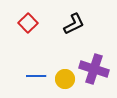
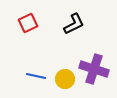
red square: rotated 18 degrees clockwise
blue line: rotated 12 degrees clockwise
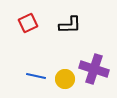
black L-shape: moved 4 px left, 1 px down; rotated 25 degrees clockwise
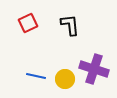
black L-shape: rotated 95 degrees counterclockwise
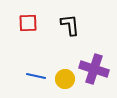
red square: rotated 24 degrees clockwise
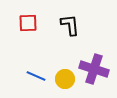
blue line: rotated 12 degrees clockwise
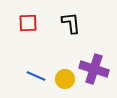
black L-shape: moved 1 px right, 2 px up
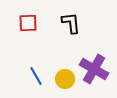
purple cross: rotated 12 degrees clockwise
blue line: rotated 36 degrees clockwise
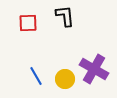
black L-shape: moved 6 px left, 7 px up
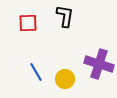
black L-shape: rotated 15 degrees clockwise
purple cross: moved 5 px right, 5 px up; rotated 12 degrees counterclockwise
blue line: moved 4 px up
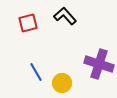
black L-shape: rotated 50 degrees counterclockwise
red square: rotated 12 degrees counterclockwise
yellow circle: moved 3 px left, 4 px down
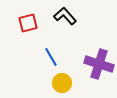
blue line: moved 15 px right, 15 px up
